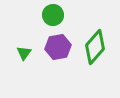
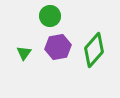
green circle: moved 3 px left, 1 px down
green diamond: moved 1 px left, 3 px down
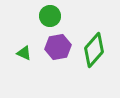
green triangle: rotated 42 degrees counterclockwise
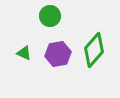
purple hexagon: moved 7 px down
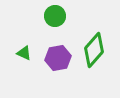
green circle: moved 5 px right
purple hexagon: moved 4 px down
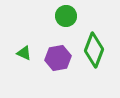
green circle: moved 11 px right
green diamond: rotated 20 degrees counterclockwise
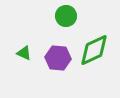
green diamond: rotated 44 degrees clockwise
purple hexagon: rotated 15 degrees clockwise
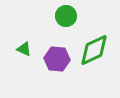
green triangle: moved 4 px up
purple hexagon: moved 1 px left, 1 px down
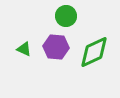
green diamond: moved 2 px down
purple hexagon: moved 1 px left, 12 px up
